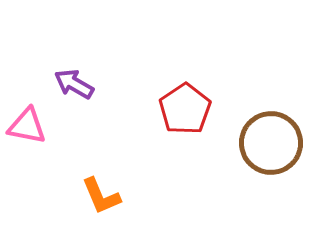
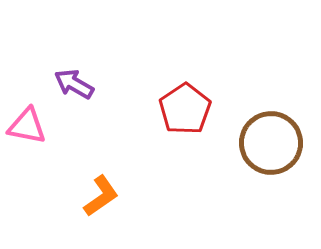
orange L-shape: rotated 102 degrees counterclockwise
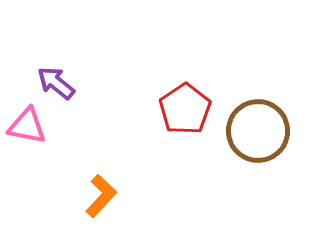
purple arrow: moved 18 px left, 1 px up; rotated 9 degrees clockwise
brown circle: moved 13 px left, 12 px up
orange L-shape: rotated 12 degrees counterclockwise
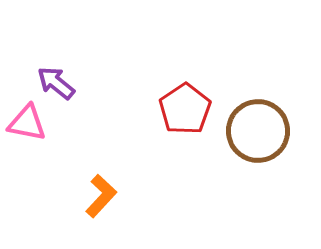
pink triangle: moved 3 px up
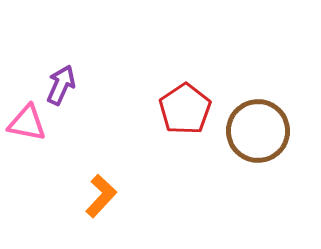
purple arrow: moved 5 px right, 2 px down; rotated 75 degrees clockwise
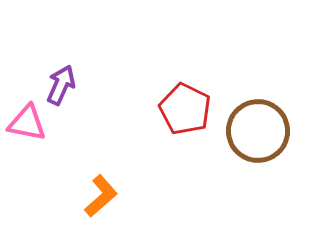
red pentagon: rotated 12 degrees counterclockwise
orange L-shape: rotated 6 degrees clockwise
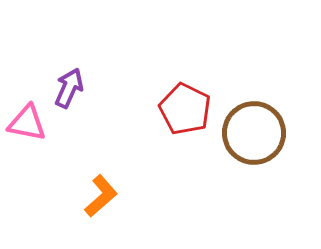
purple arrow: moved 8 px right, 3 px down
brown circle: moved 4 px left, 2 px down
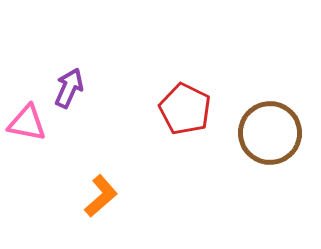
brown circle: moved 16 px right
